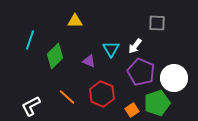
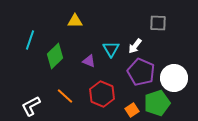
gray square: moved 1 px right
orange line: moved 2 px left, 1 px up
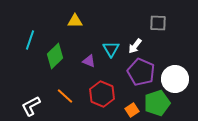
white circle: moved 1 px right, 1 px down
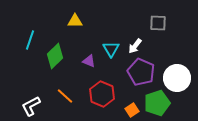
white circle: moved 2 px right, 1 px up
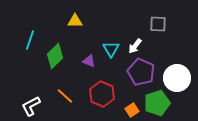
gray square: moved 1 px down
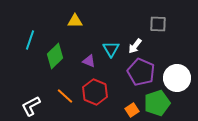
red hexagon: moved 7 px left, 2 px up
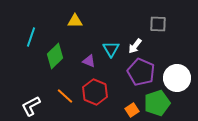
cyan line: moved 1 px right, 3 px up
